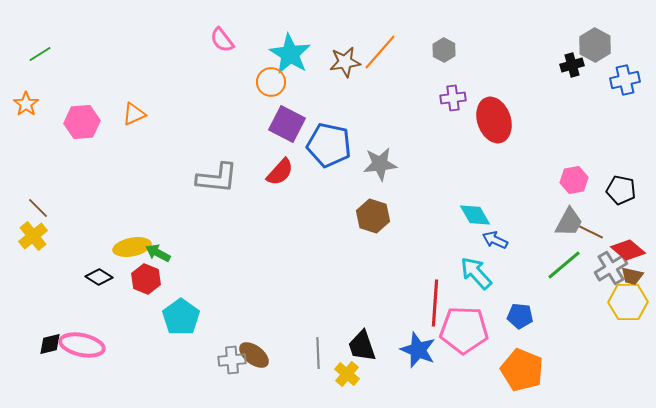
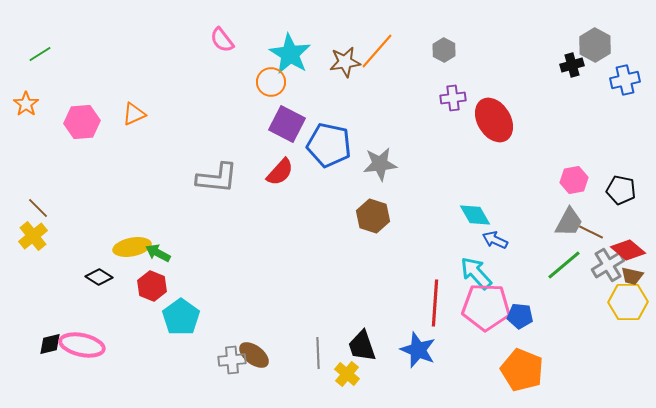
orange line at (380, 52): moved 3 px left, 1 px up
red ellipse at (494, 120): rotated 12 degrees counterclockwise
gray cross at (611, 268): moved 3 px left, 3 px up
red hexagon at (146, 279): moved 6 px right, 7 px down
pink pentagon at (464, 330): moved 22 px right, 23 px up
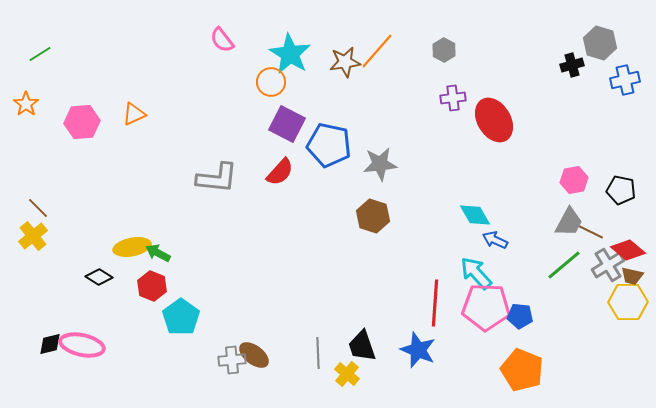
gray hexagon at (595, 45): moved 5 px right, 2 px up; rotated 12 degrees counterclockwise
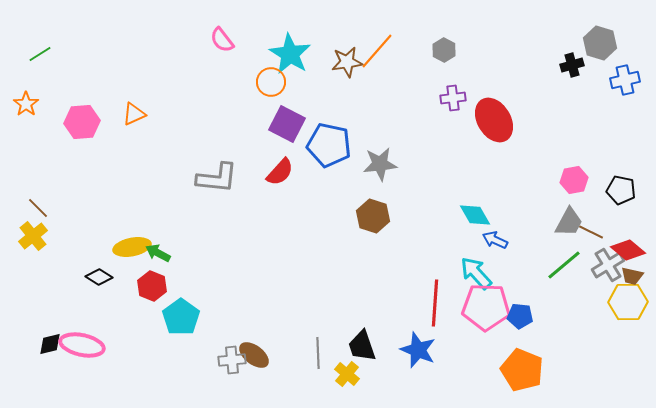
brown star at (345, 62): moved 2 px right
